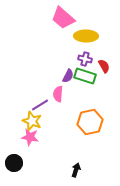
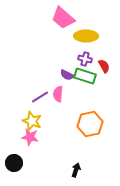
purple semicircle: moved 1 px left, 1 px up; rotated 88 degrees clockwise
purple line: moved 8 px up
orange hexagon: moved 2 px down
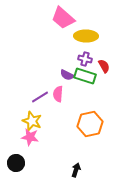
black circle: moved 2 px right
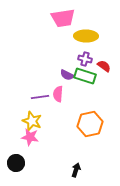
pink trapezoid: rotated 50 degrees counterclockwise
red semicircle: rotated 24 degrees counterclockwise
purple line: rotated 24 degrees clockwise
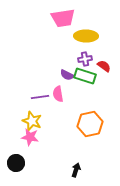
purple cross: rotated 24 degrees counterclockwise
pink semicircle: rotated 14 degrees counterclockwise
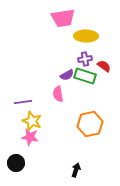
purple semicircle: rotated 56 degrees counterclockwise
purple line: moved 17 px left, 5 px down
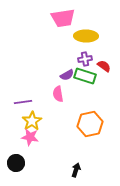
yellow star: rotated 18 degrees clockwise
